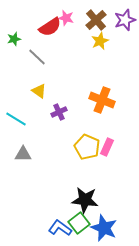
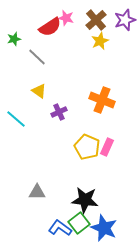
cyan line: rotated 10 degrees clockwise
gray triangle: moved 14 px right, 38 px down
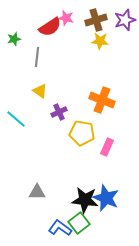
brown cross: rotated 25 degrees clockwise
yellow star: rotated 30 degrees clockwise
gray line: rotated 54 degrees clockwise
yellow triangle: moved 1 px right
yellow pentagon: moved 5 px left, 14 px up; rotated 15 degrees counterclockwise
blue star: moved 2 px right, 30 px up
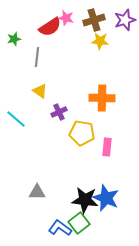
brown cross: moved 2 px left
orange cross: moved 2 px up; rotated 20 degrees counterclockwise
pink rectangle: rotated 18 degrees counterclockwise
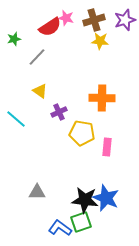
gray line: rotated 36 degrees clockwise
green square: moved 2 px right, 1 px up; rotated 20 degrees clockwise
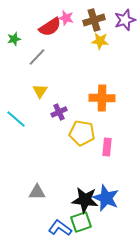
yellow triangle: rotated 28 degrees clockwise
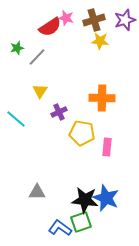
green star: moved 3 px right, 9 px down
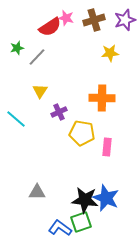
yellow star: moved 10 px right, 12 px down; rotated 12 degrees counterclockwise
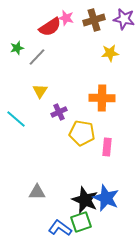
purple star: moved 1 px left, 1 px up; rotated 30 degrees clockwise
black star: rotated 16 degrees clockwise
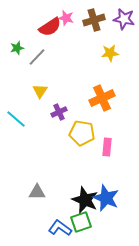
orange cross: rotated 25 degrees counterclockwise
